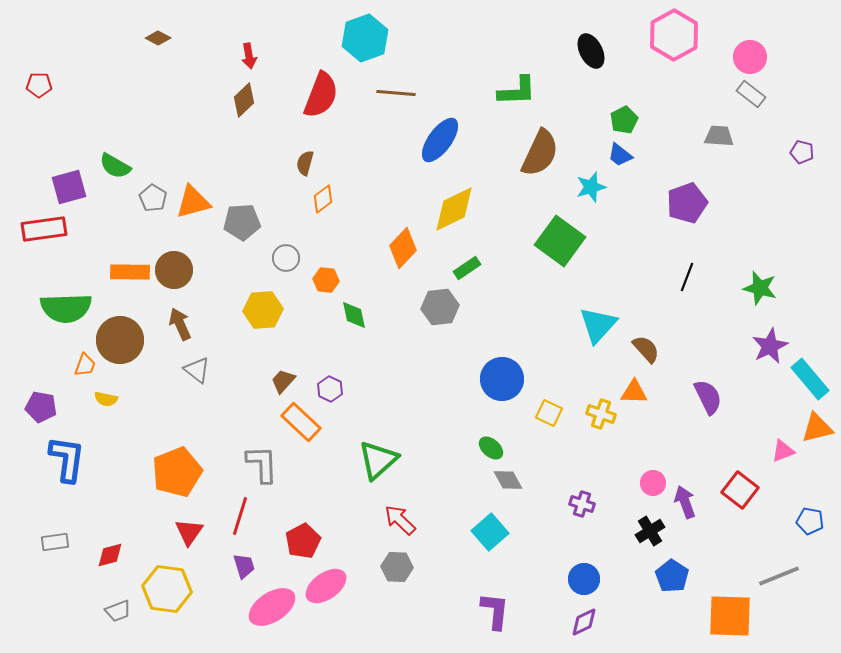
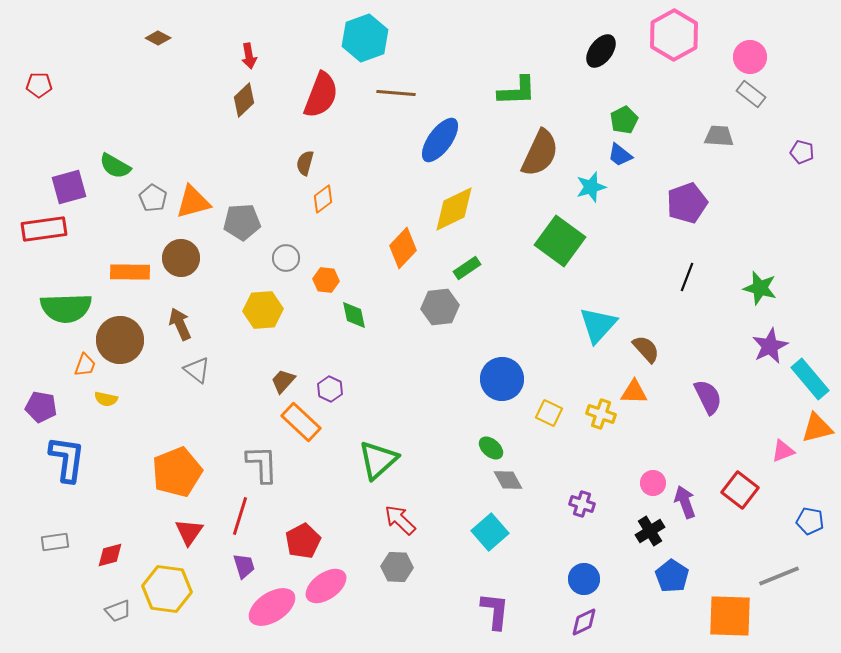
black ellipse at (591, 51): moved 10 px right; rotated 64 degrees clockwise
brown circle at (174, 270): moved 7 px right, 12 px up
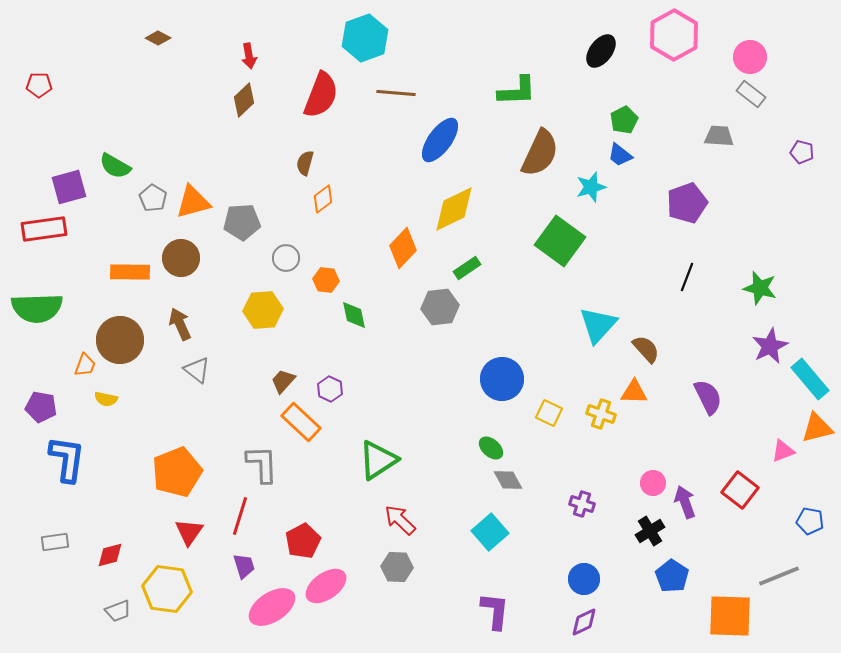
green semicircle at (66, 308): moved 29 px left
green triangle at (378, 460): rotated 9 degrees clockwise
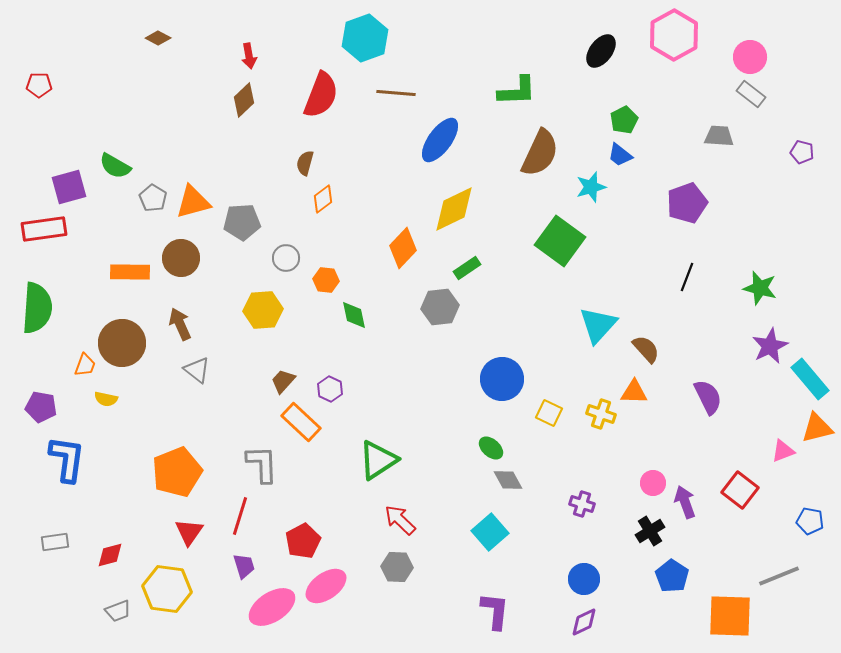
green semicircle at (37, 308): rotated 84 degrees counterclockwise
brown circle at (120, 340): moved 2 px right, 3 px down
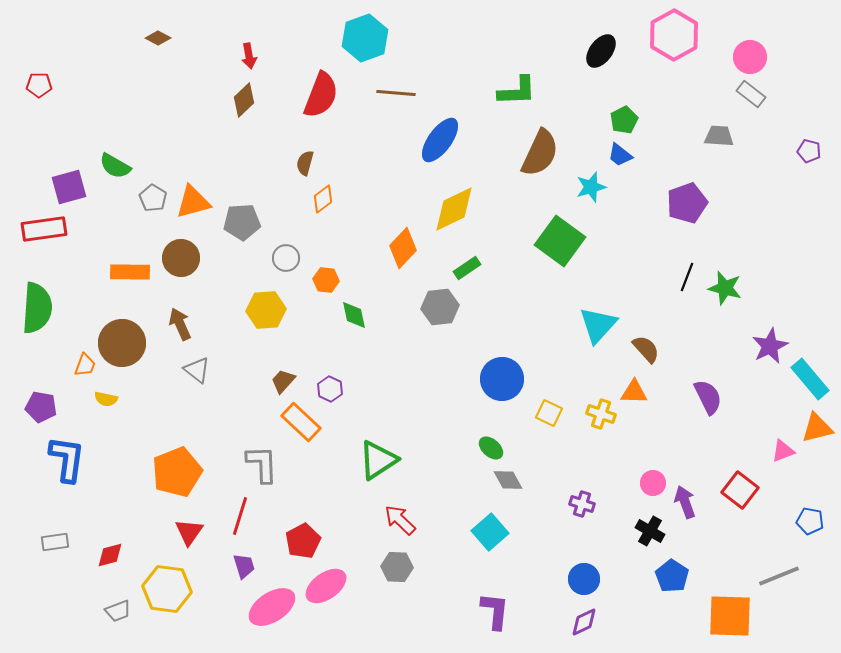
purple pentagon at (802, 152): moved 7 px right, 1 px up
green star at (760, 288): moved 35 px left
yellow hexagon at (263, 310): moved 3 px right
black cross at (650, 531): rotated 28 degrees counterclockwise
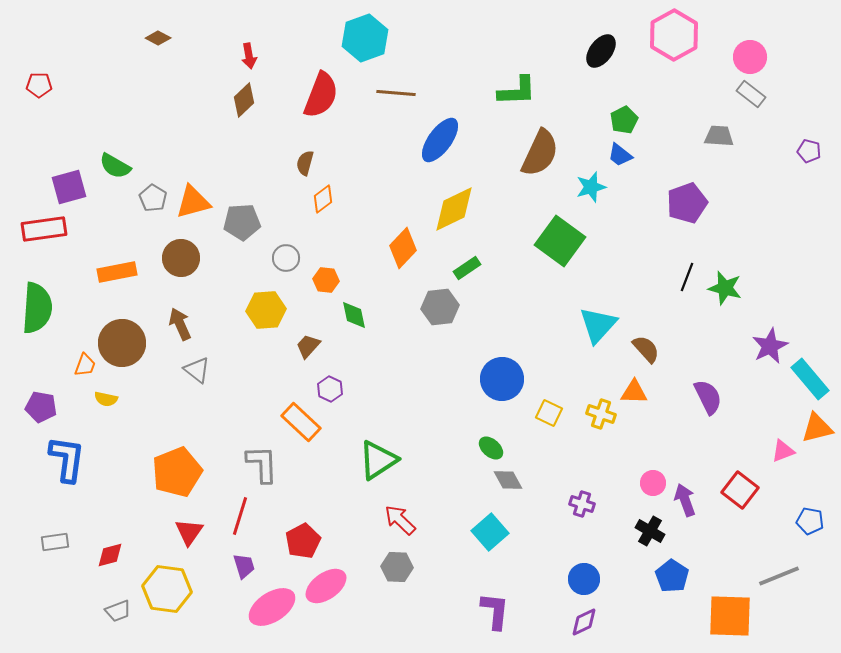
orange rectangle at (130, 272): moved 13 px left; rotated 12 degrees counterclockwise
brown trapezoid at (283, 381): moved 25 px right, 35 px up
purple arrow at (685, 502): moved 2 px up
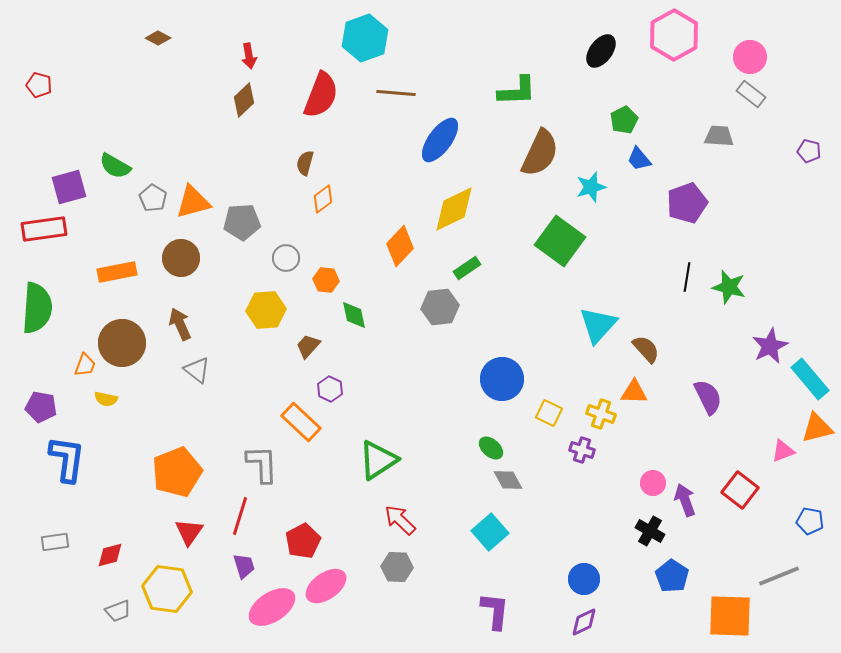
red pentagon at (39, 85): rotated 15 degrees clockwise
blue trapezoid at (620, 155): moved 19 px right, 4 px down; rotated 12 degrees clockwise
orange diamond at (403, 248): moved 3 px left, 2 px up
black line at (687, 277): rotated 12 degrees counterclockwise
green star at (725, 288): moved 4 px right, 1 px up
purple cross at (582, 504): moved 54 px up
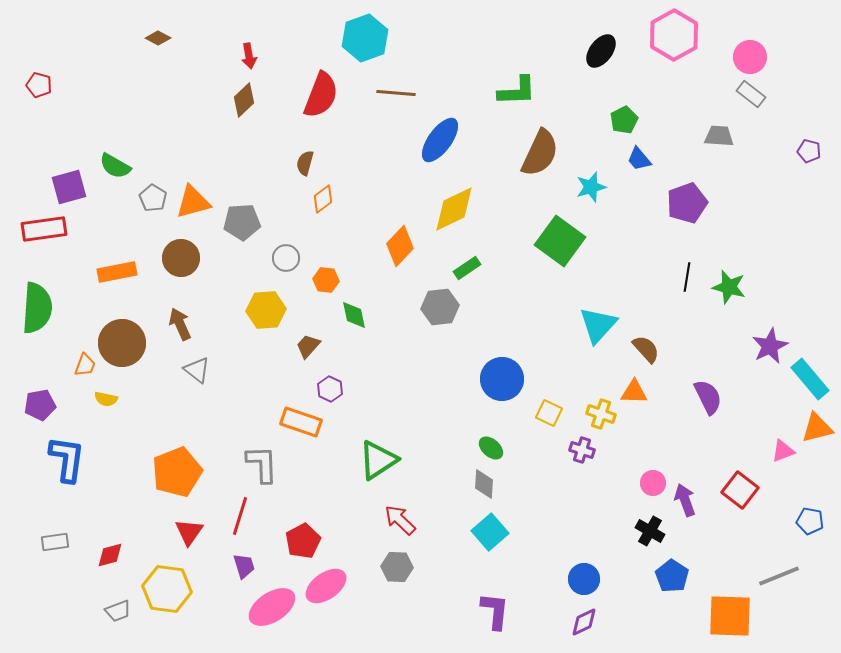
purple pentagon at (41, 407): moved 1 px left, 2 px up; rotated 20 degrees counterclockwise
orange rectangle at (301, 422): rotated 24 degrees counterclockwise
gray diamond at (508, 480): moved 24 px left, 4 px down; rotated 32 degrees clockwise
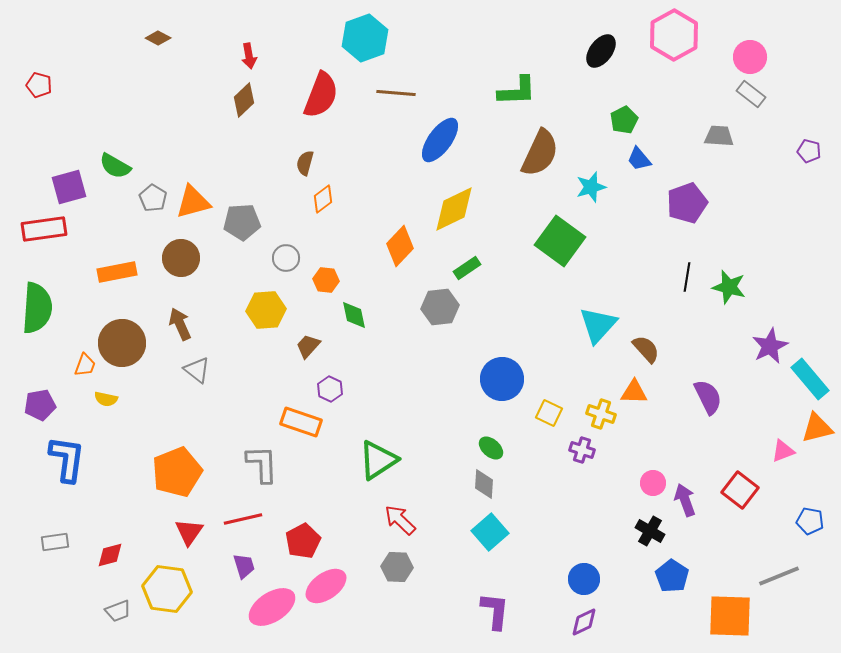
red line at (240, 516): moved 3 px right, 3 px down; rotated 60 degrees clockwise
